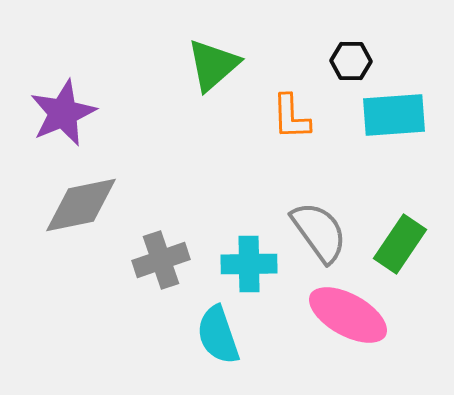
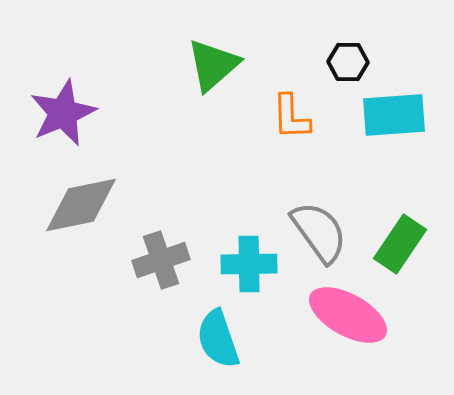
black hexagon: moved 3 px left, 1 px down
cyan semicircle: moved 4 px down
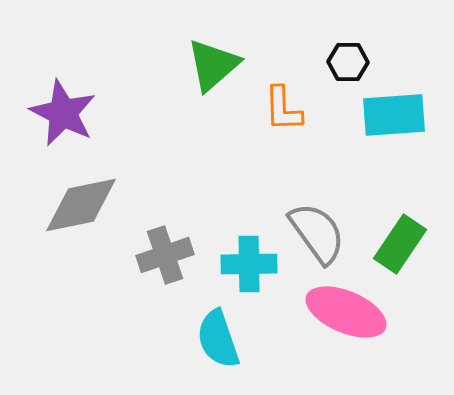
purple star: rotated 22 degrees counterclockwise
orange L-shape: moved 8 px left, 8 px up
gray semicircle: moved 2 px left, 1 px down
gray cross: moved 4 px right, 5 px up
pink ellipse: moved 2 px left, 3 px up; rotated 6 degrees counterclockwise
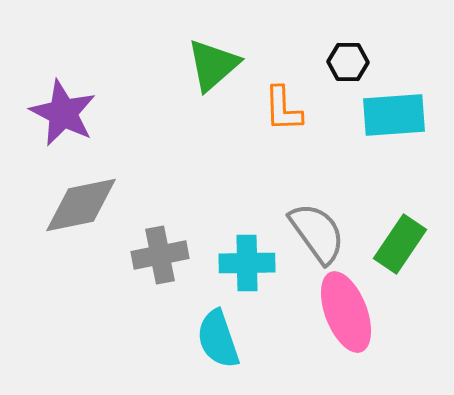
gray cross: moved 5 px left; rotated 8 degrees clockwise
cyan cross: moved 2 px left, 1 px up
pink ellipse: rotated 46 degrees clockwise
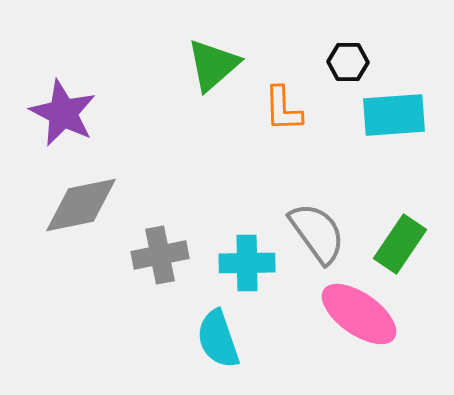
pink ellipse: moved 13 px right, 2 px down; rotated 34 degrees counterclockwise
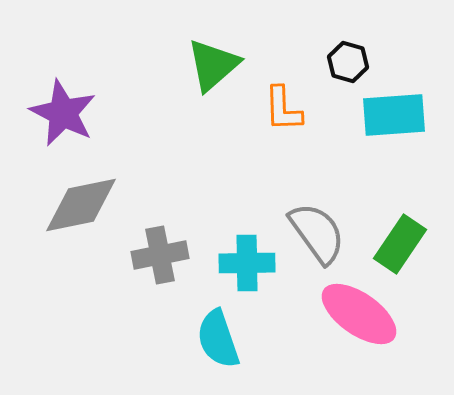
black hexagon: rotated 15 degrees clockwise
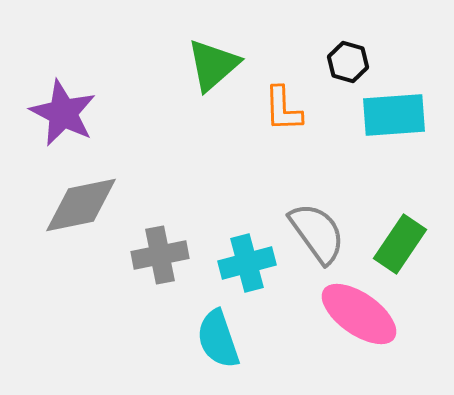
cyan cross: rotated 14 degrees counterclockwise
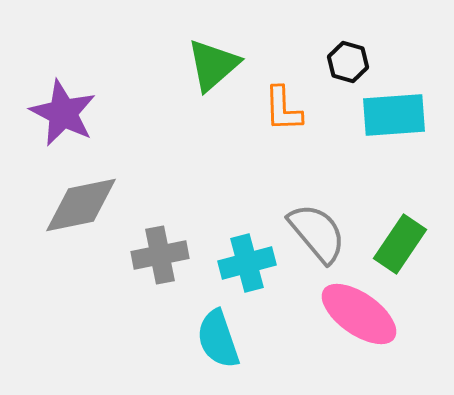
gray semicircle: rotated 4 degrees counterclockwise
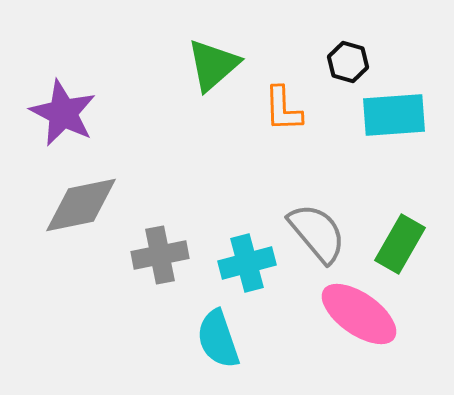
green rectangle: rotated 4 degrees counterclockwise
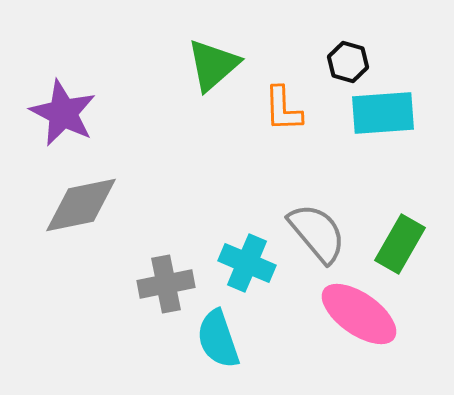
cyan rectangle: moved 11 px left, 2 px up
gray cross: moved 6 px right, 29 px down
cyan cross: rotated 38 degrees clockwise
